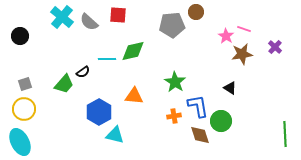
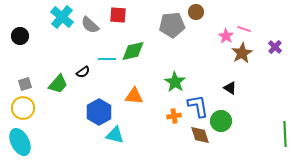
gray semicircle: moved 1 px right, 3 px down
brown star: moved 1 px up; rotated 20 degrees counterclockwise
green trapezoid: moved 6 px left
yellow circle: moved 1 px left, 1 px up
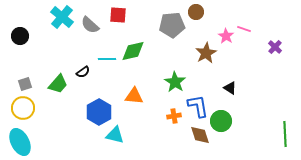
brown star: moved 36 px left
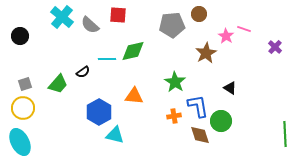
brown circle: moved 3 px right, 2 px down
